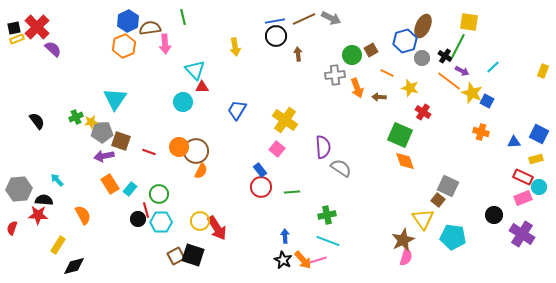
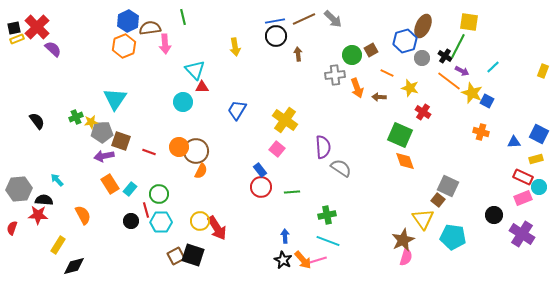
gray arrow at (331, 18): moved 2 px right, 1 px down; rotated 18 degrees clockwise
black circle at (138, 219): moved 7 px left, 2 px down
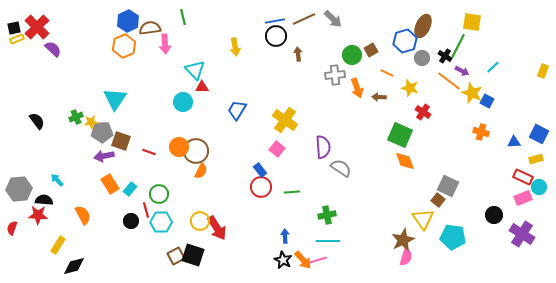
yellow square at (469, 22): moved 3 px right
cyan line at (328, 241): rotated 20 degrees counterclockwise
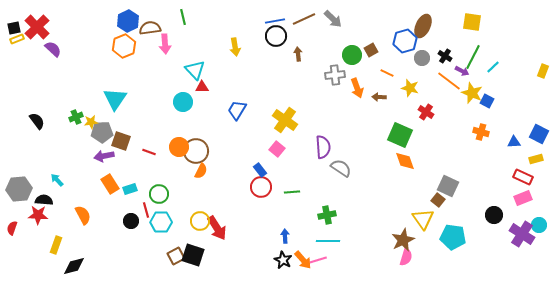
green line at (458, 46): moved 15 px right, 11 px down
red cross at (423, 112): moved 3 px right
cyan circle at (539, 187): moved 38 px down
cyan rectangle at (130, 189): rotated 32 degrees clockwise
yellow rectangle at (58, 245): moved 2 px left; rotated 12 degrees counterclockwise
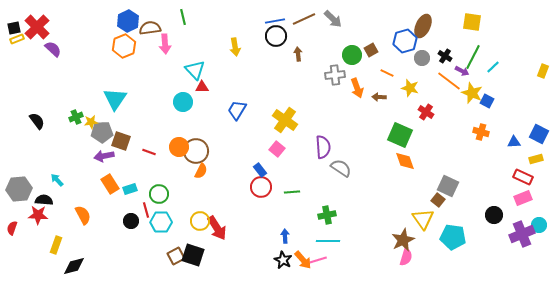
purple cross at (522, 234): rotated 35 degrees clockwise
